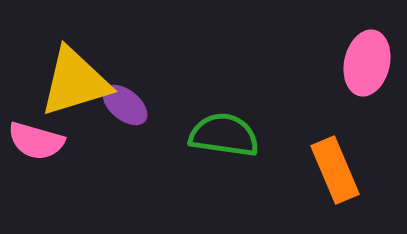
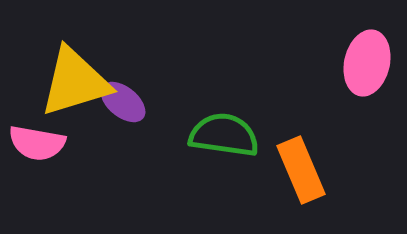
purple ellipse: moved 2 px left, 3 px up
pink semicircle: moved 1 px right, 2 px down; rotated 6 degrees counterclockwise
orange rectangle: moved 34 px left
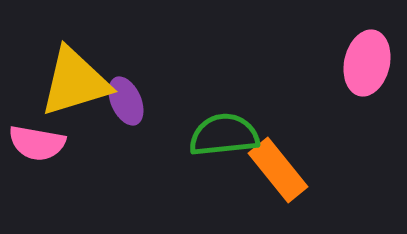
purple ellipse: moved 3 px right, 1 px up; rotated 27 degrees clockwise
green semicircle: rotated 14 degrees counterclockwise
orange rectangle: moved 23 px left; rotated 16 degrees counterclockwise
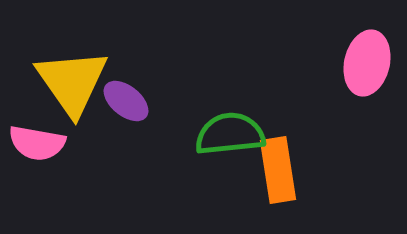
yellow triangle: moved 3 px left; rotated 48 degrees counterclockwise
purple ellipse: rotated 27 degrees counterclockwise
green semicircle: moved 6 px right, 1 px up
orange rectangle: rotated 30 degrees clockwise
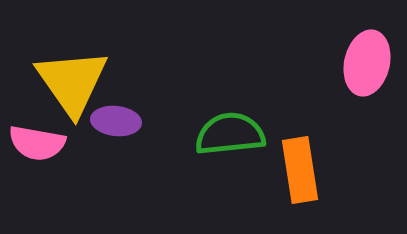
purple ellipse: moved 10 px left, 20 px down; rotated 33 degrees counterclockwise
orange rectangle: moved 22 px right
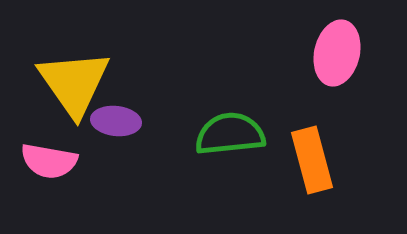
pink ellipse: moved 30 px left, 10 px up
yellow triangle: moved 2 px right, 1 px down
pink semicircle: moved 12 px right, 18 px down
orange rectangle: moved 12 px right, 10 px up; rotated 6 degrees counterclockwise
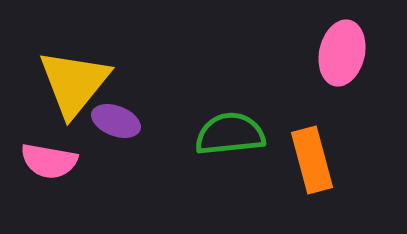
pink ellipse: moved 5 px right
yellow triangle: rotated 14 degrees clockwise
purple ellipse: rotated 15 degrees clockwise
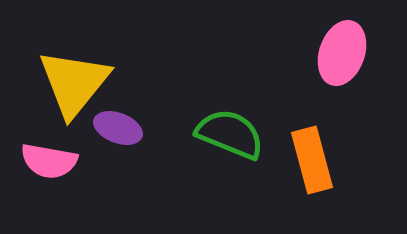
pink ellipse: rotated 6 degrees clockwise
purple ellipse: moved 2 px right, 7 px down
green semicircle: rotated 28 degrees clockwise
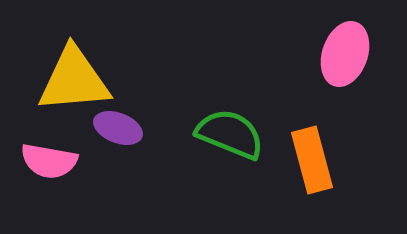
pink ellipse: moved 3 px right, 1 px down
yellow triangle: moved 3 px up; rotated 46 degrees clockwise
